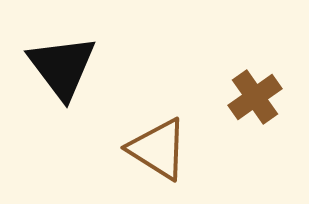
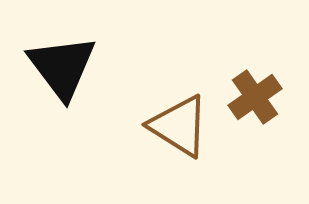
brown triangle: moved 21 px right, 23 px up
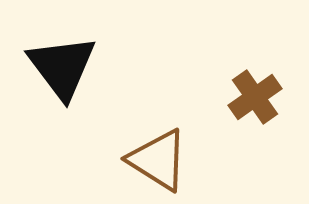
brown triangle: moved 21 px left, 34 px down
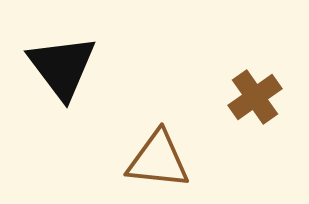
brown triangle: rotated 26 degrees counterclockwise
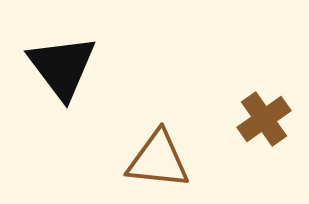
brown cross: moved 9 px right, 22 px down
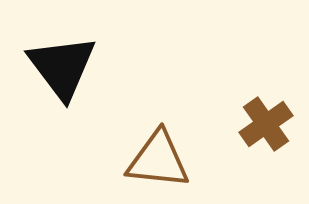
brown cross: moved 2 px right, 5 px down
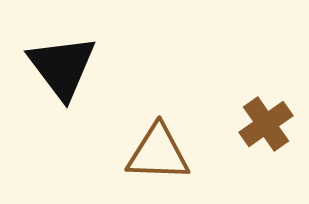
brown triangle: moved 7 px up; rotated 4 degrees counterclockwise
